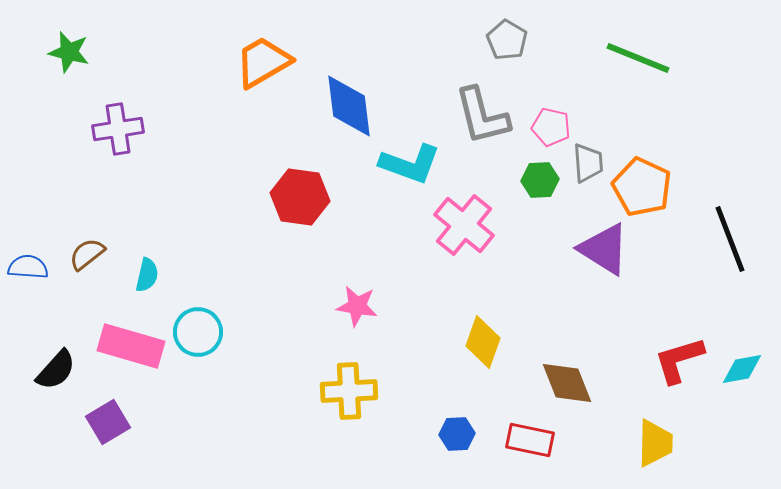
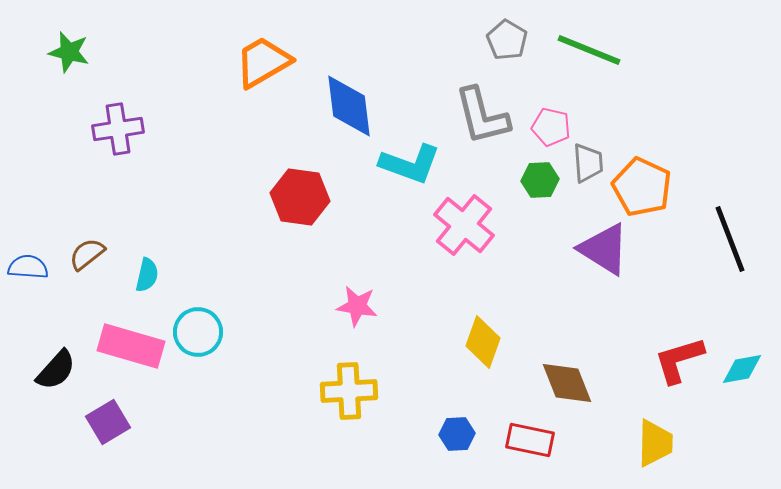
green line: moved 49 px left, 8 px up
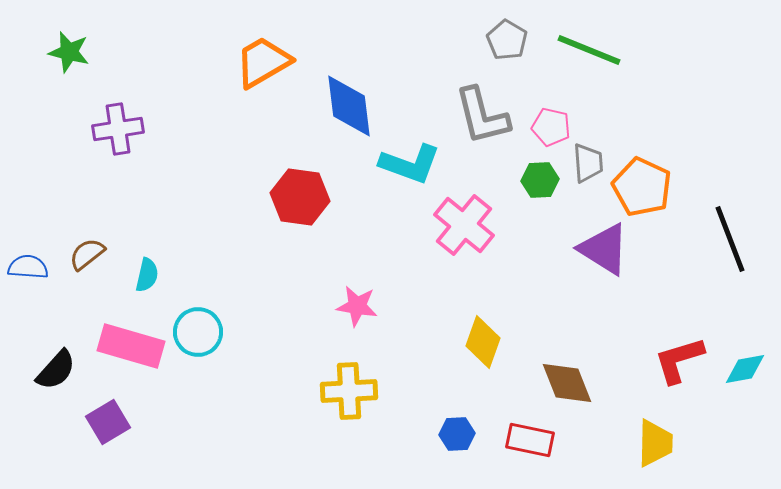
cyan diamond: moved 3 px right
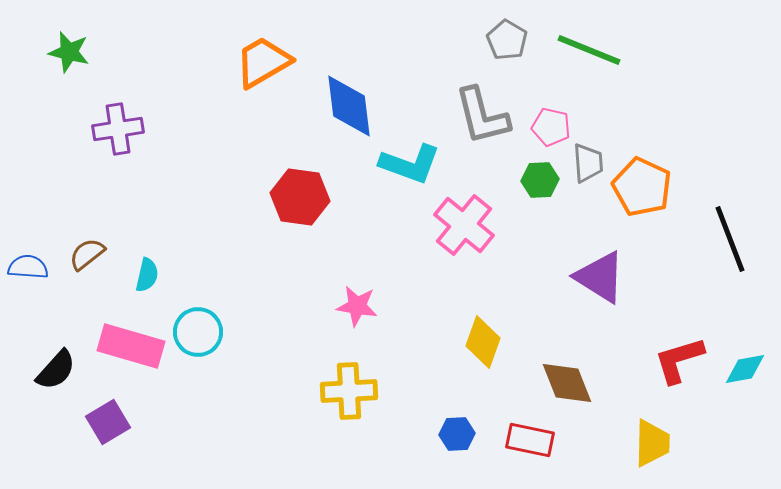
purple triangle: moved 4 px left, 28 px down
yellow trapezoid: moved 3 px left
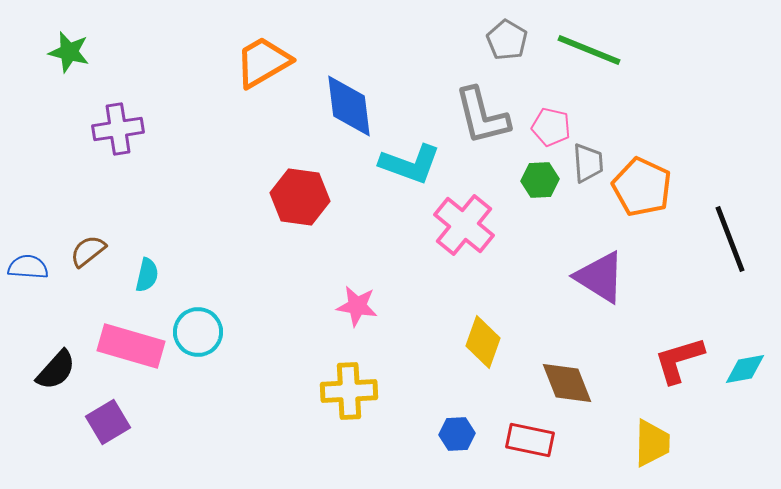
brown semicircle: moved 1 px right, 3 px up
